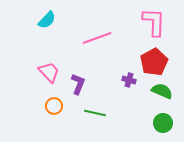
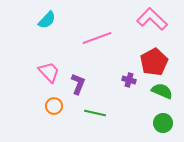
pink L-shape: moved 2 px left, 3 px up; rotated 48 degrees counterclockwise
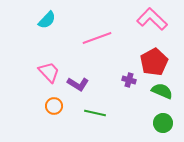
purple L-shape: rotated 100 degrees clockwise
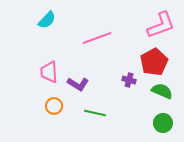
pink L-shape: moved 9 px right, 6 px down; rotated 116 degrees clockwise
pink trapezoid: rotated 140 degrees counterclockwise
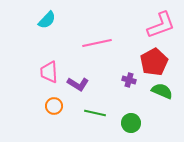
pink line: moved 5 px down; rotated 8 degrees clockwise
green circle: moved 32 px left
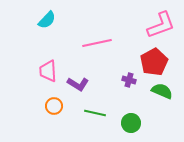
pink trapezoid: moved 1 px left, 1 px up
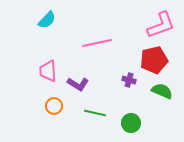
red pentagon: moved 2 px up; rotated 16 degrees clockwise
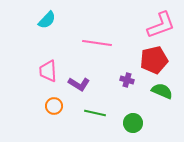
pink line: rotated 20 degrees clockwise
purple cross: moved 2 px left
purple L-shape: moved 1 px right
green circle: moved 2 px right
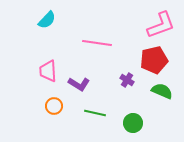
purple cross: rotated 16 degrees clockwise
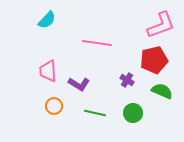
green circle: moved 10 px up
